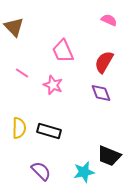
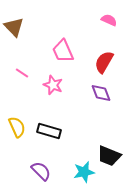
yellow semicircle: moved 2 px left, 1 px up; rotated 25 degrees counterclockwise
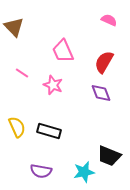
purple semicircle: rotated 145 degrees clockwise
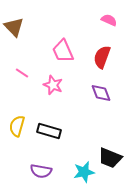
red semicircle: moved 2 px left, 5 px up; rotated 10 degrees counterclockwise
yellow semicircle: moved 1 px up; rotated 140 degrees counterclockwise
black trapezoid: moved 1 px right, 2 px down
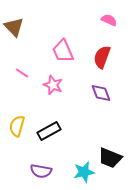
black rectangle: rotated 45 degrees counterclockwise
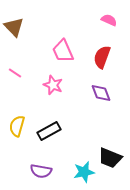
pink line: moved 7 px left
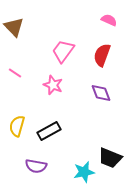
pink trapezoid: rotated 60 degrees clockwise
red semicircle: moved 2 px up
purple semicircle: moved 5 px left, 5 px up
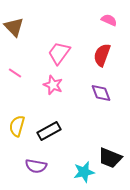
pink trapezoid: moved 4 px left, 2 px down
